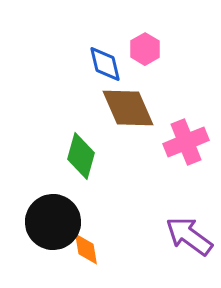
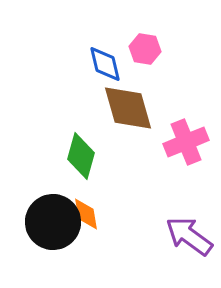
pink hexagon: rotated 20 degrees counterclockwise
brown diamond: rotated 8 degrees clockwise
orange diamond: moved 35 px up
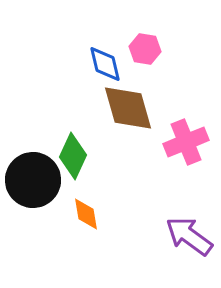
green diamond: moved 8 px left; rotated 9 degrees clockwise
black circle: moved 20 px left, 42 px up
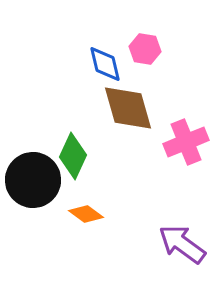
orange diamond: rotated 44 degrees counterclockwise
purple arrow: moved 7 px left, 8 px down
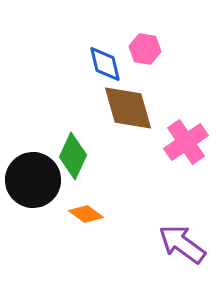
pink cross: rotated 12 degrees counterclockwise
